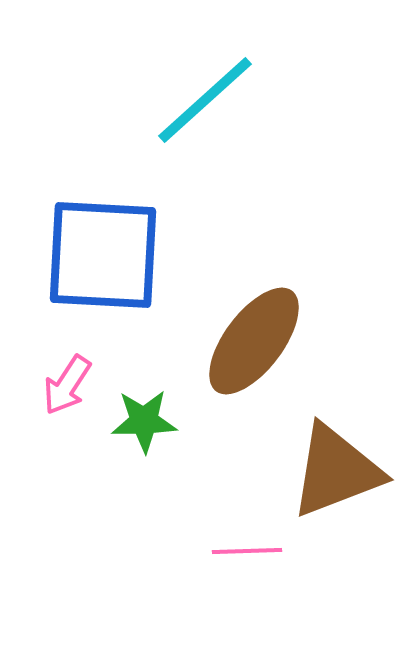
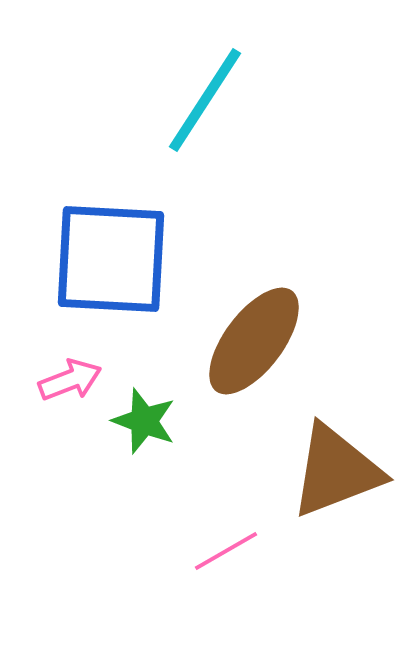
cyan line: rotated 15 degrees counterclockwise
blue square: moved 8 px right, 4 px down
pink arrow: moved 3 px right, 5 px up; rotated 144 degrees counterclockwise
green star: rotated 22 degrees clockwise
pink line: moved 21 px left; rotated 28 degrees counterclockwise
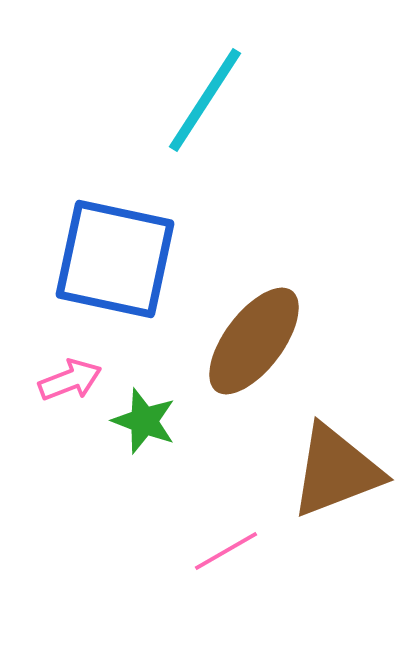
blue square: moved 4 px right; rotated 9 degrees clockwise
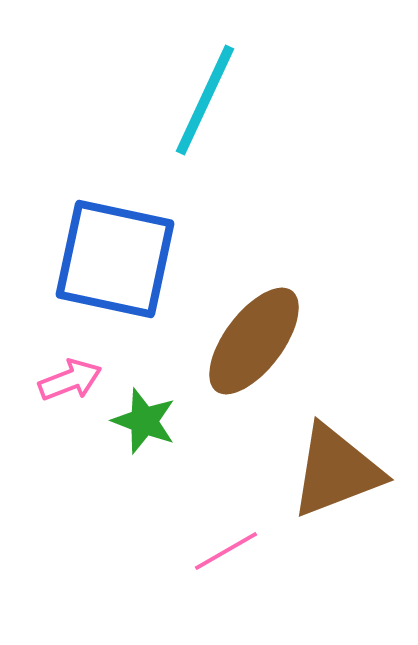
cyan line: rotated 8 degrees counterclockwise
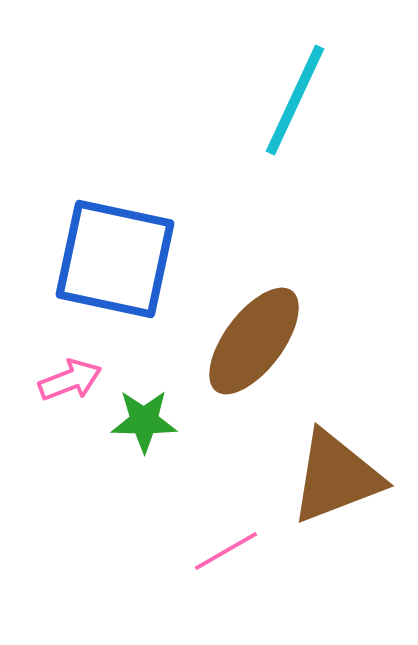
cyan line: moved 90 px right
green star: rotated 20 degrees counterclockwise
brown triangle: moved 6 px down
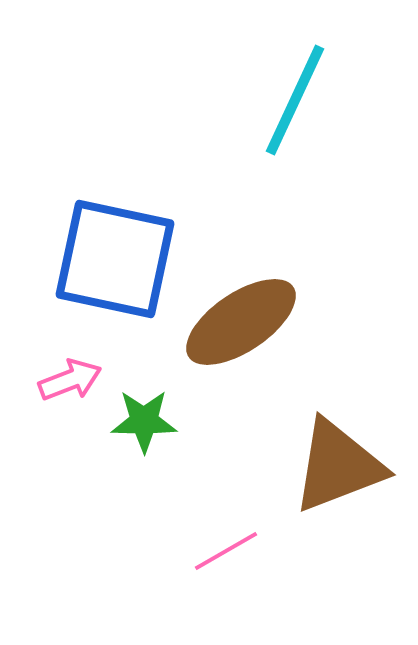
brown ellipse: moved 13 px left, 19 px up; rotated 19 degrees clockwise
brown triangle: moved 2 px right, 11 px up
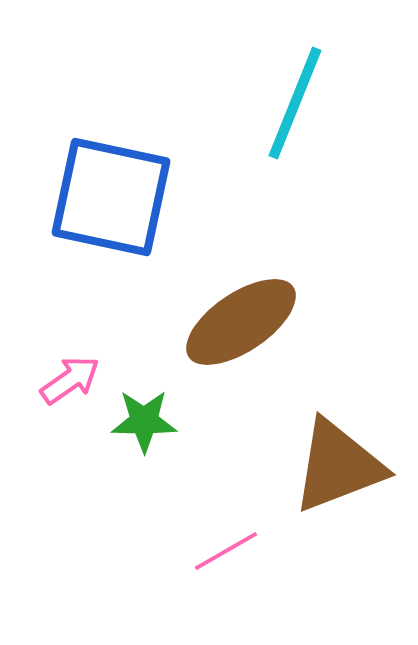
cyan line: moved 3 px down; rotated 3 degrees counterclockwise
blue square: moved 4 px left, 62 px up
pink arrow: rotated 14 degrees counterclockwise
